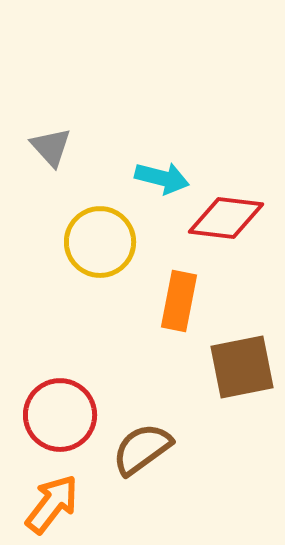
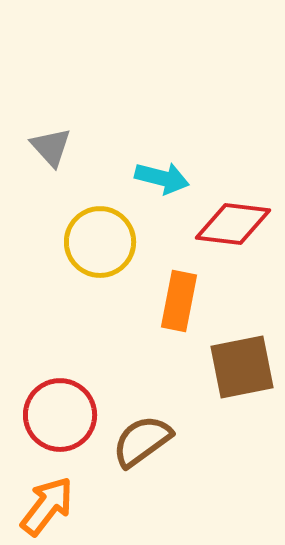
red diamond: moved 7 px right, 6 px down
brown semicircle: moved 8 px up
orange arrow: moved 5 px left, 2 px down
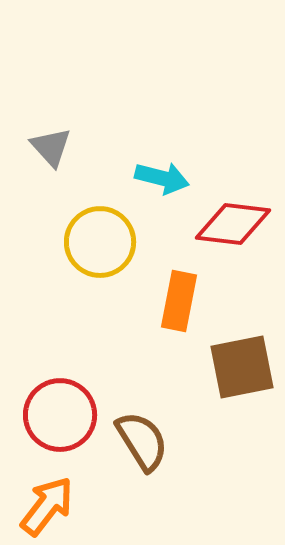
brown semicircle: rotated 94 degrees clockwise
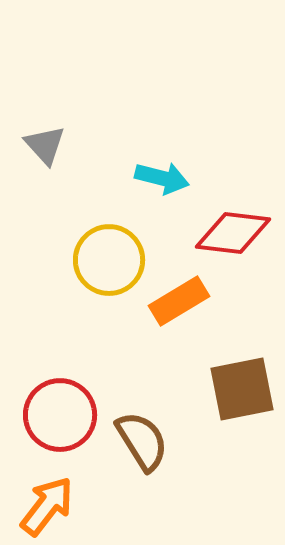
gray triangle: moved 6 px left, 2 px up
red diamond: moved 9 px down
yellow circle: moved 9 px right, 18 px down
orange rectangle: rotated 48 degrees clockwise
brown square: moved 22 px down
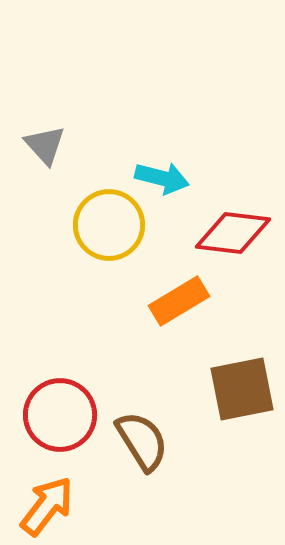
yellow circle: moved 35 px up
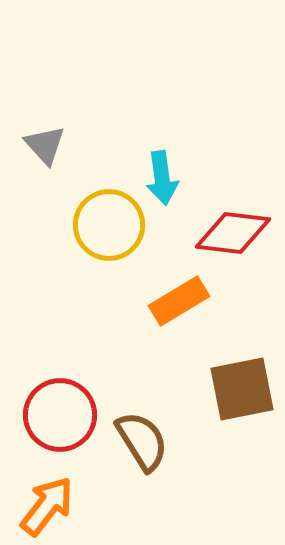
cyan arrow: rotated 68 degrees clockwise
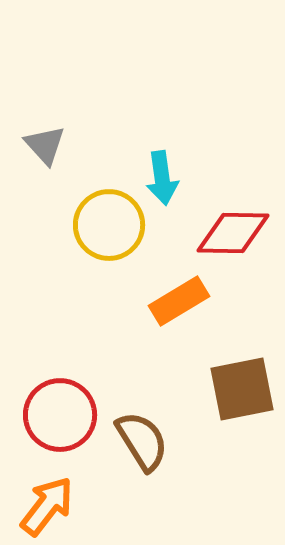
red diamond: rotated 6 degrees counterclockwise
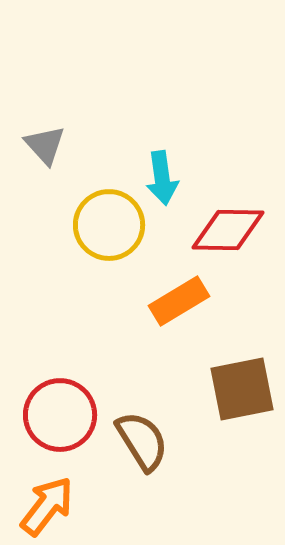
red diamond: moved 5 px left, 3 px up
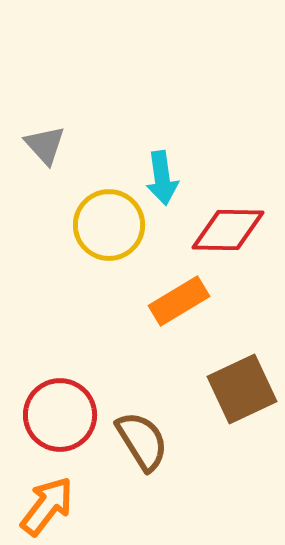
brown square: rotated 14 degrees counterclockwise
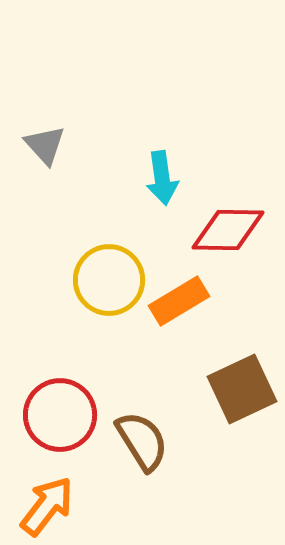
yellow circle: moved 55 px down
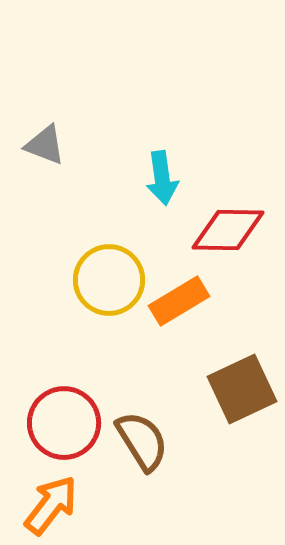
gray triangle: rotated 27 degrees counterclockwise
red circle: moved 4 px right, 8 px down
orange arrow: moved 4 px right, 1 px up
